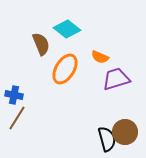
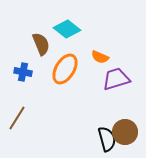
blue cross: moved 9 px right, 23 px up
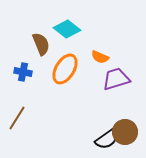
black semicircle: rotated 70 degrees clockwise
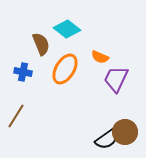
purple trapezoid: rotated 48 degrees counterclockwise
brown line: moved 1 px left, 2 px up
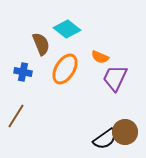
purple trapezoid: moved 1 px left, 1 px up
black semicircle: moved 2 px left
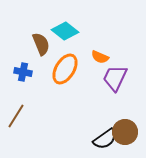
cyan diamond: moved 2 px left, 2 px down
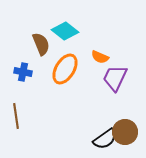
brown line: rotated 40 degrees counterclockwise
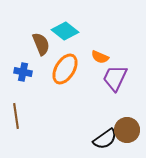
brown circle: moved 2 px right, 2 px up
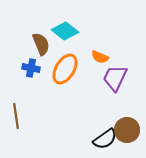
blue cross: moved 8 px right, 4 px up
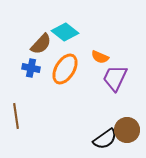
cyan diamond: moved 1 px down
brown semicircle: rotated 65 degrees clockwise
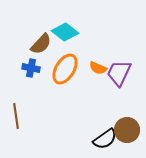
orange semicircle: moved 2 px left, 11 px down
purple trapezoid: moved 4 px right, 5 px up
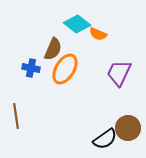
cyan diamond: moved 12 px right, 8 px up
brown semicircle: moved 12 px right, 5 px down; rotated 20 degrees counterclockwise
orange semicircle: moved 34 px up
brown circle: moved 1 px right, 2 px up
